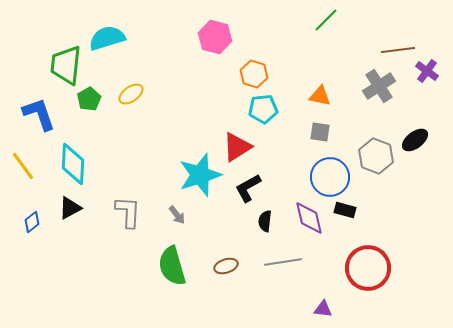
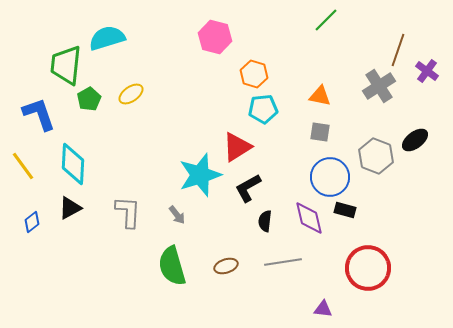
brown line: rotated 64 degrees counterclockwise
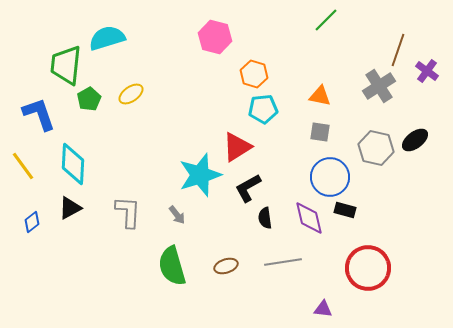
gray hexagon: moved 8 px up; rotated 8 degrees counterclockwise
black semicircle: moved 3 px up; rotated 15 degrees counterclockwise
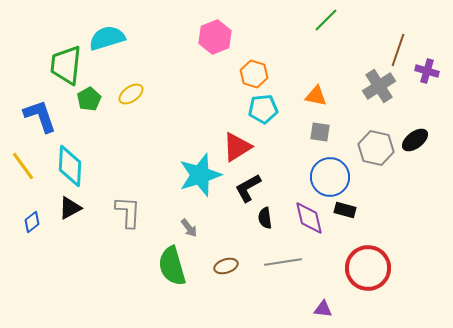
pink hexagon: rotated 24 degrees clockwise
purple cross: rotated 20 degrees counterclockwise
orange triangle: moved 4 px left
blue L-shape: moved 1 px right, 2 px down
cyan diamond: moved 3 px left, 2 px down
gray arrow: moved 12 px right, 13 px down
